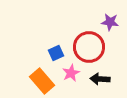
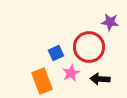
orange rectangle: rotated 20 degrees clockwise
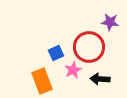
pink star: moved 2 px right, 3 px up
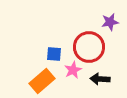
purple star: rotated 18 degrees counterclockwise
blue square: moved 2 px left, 1 px down; rotated 28 degrees clockwise
orange rectangle: rotated 70 degrees clockwise
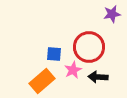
purple star: moved 2 px right, 8 px up
black arrow: moved 2 px left, 2 px up
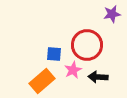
red circle: moved 2 px left, 2 px up
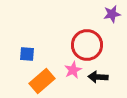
blue square: moved 27 px left
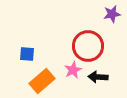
red circle: moved 1 px right, 1 px down
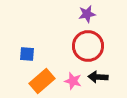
purple star: moved 25 px left
pink star: moved 11 px down; rotated 30 degrees counterclockwise
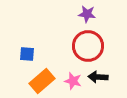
purple star: rotated 18 degrees clockwise
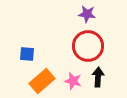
black arrow: rotated 90 degrees clockwise
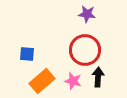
red circle: moved 3 px left, 4 px down
